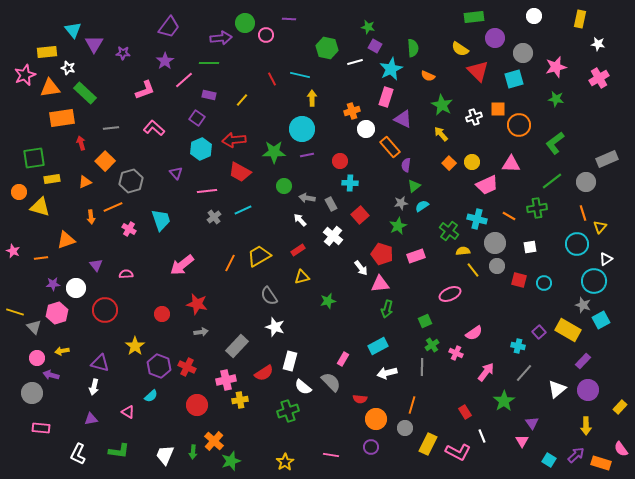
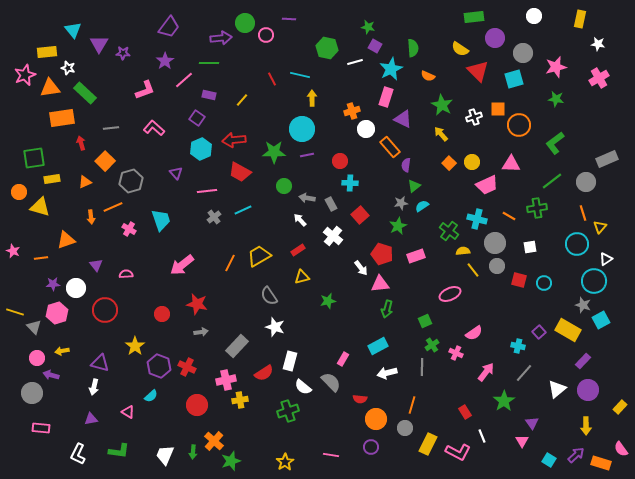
purple triangle at (94, 44): moved 5 px right
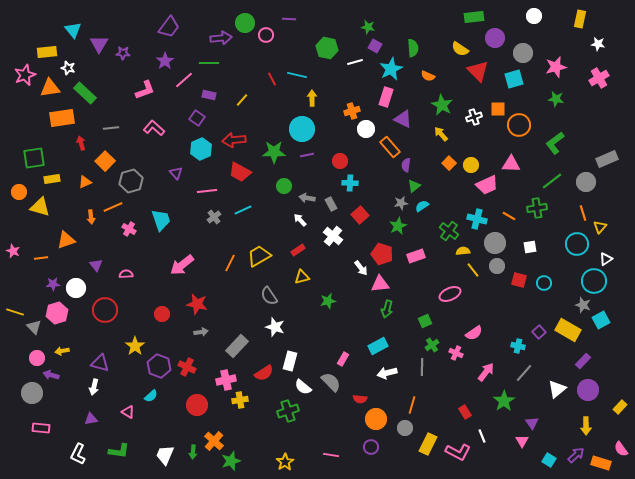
cyan line at (300, 75): moved 3 px left
yellow circle at (472, 162): moved 1 px left, 3 px down
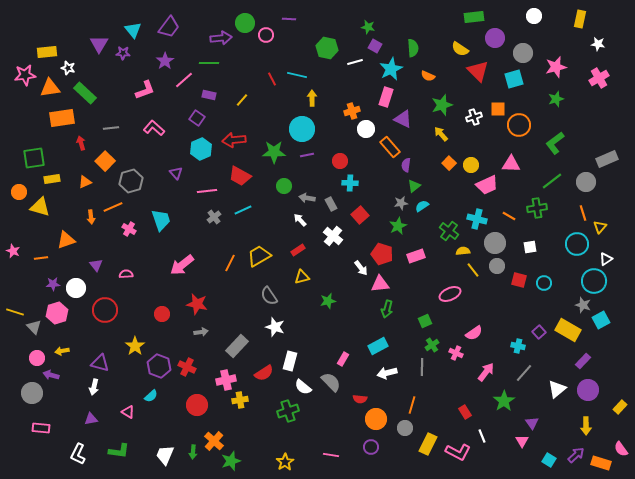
cyan triangle at (73, 30): moved 60 px right
pink star at (25, 75): rotated 15 degrees clockwise
green star at (556, 99): rotated 28 degrees counterclockwise
green star at (442, 105): rotated 25 degrees clockwise
red trapezoid at (240, 172): moved 4 px down
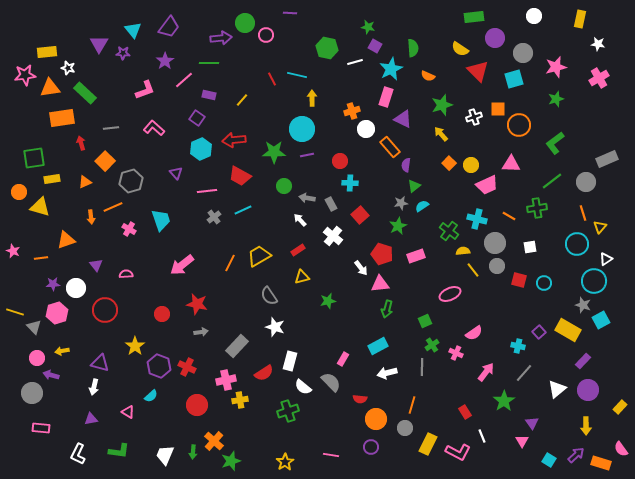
purple line at (289, 19): moved 1 px right, 6 px up
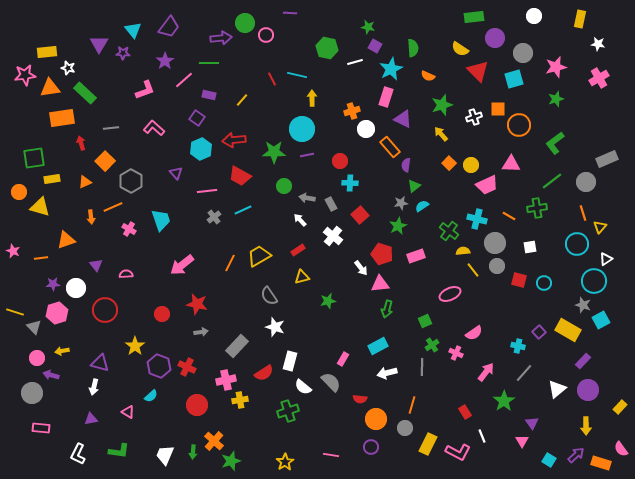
gray hexagon at (131, 181): rotated 15 degrees counterclockwise
